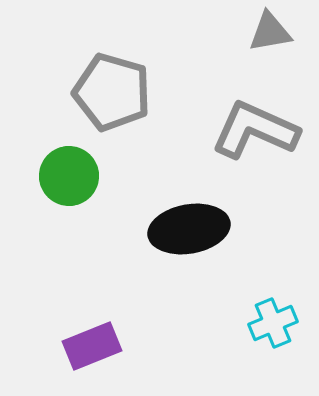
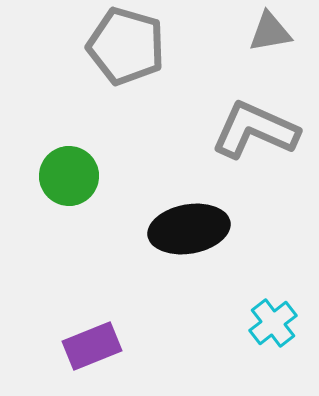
gray pentagon: moved 14 px right, 46 px up
cyan cross: rotated 15 degrees counterclockwise
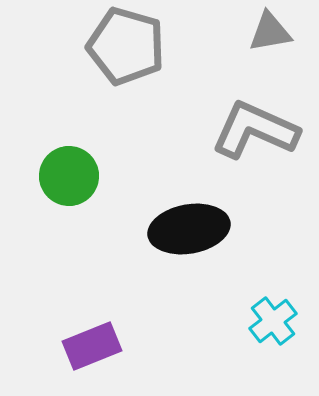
cyan cross: moved 2 px up
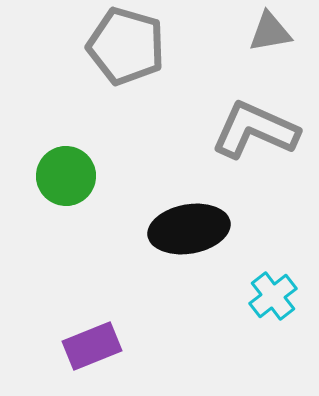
green circle: moved 3 px left
cyan cross: moved 25 px up
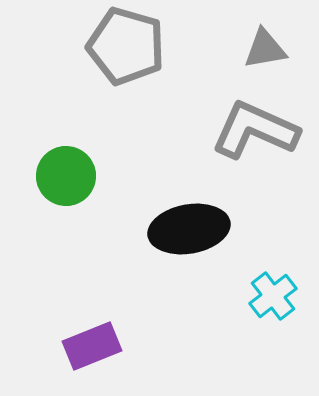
gray triangle: moved 5 px left, 17 px down
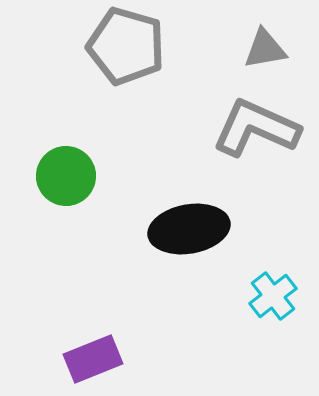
gray L-shape: moved 1 px right, 2 px up
purple rectangle: moved 1 px right, 13 px down
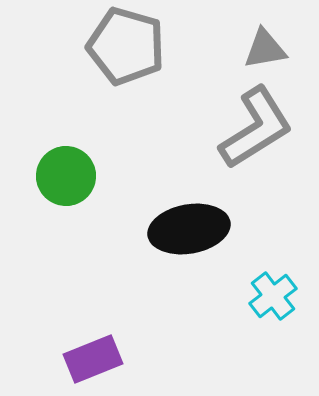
gray L-shape: rotated 124 degrees clockwise
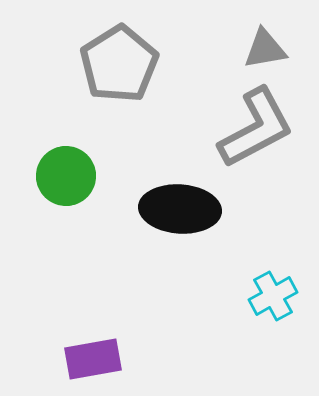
gray pentagon: moved 7 px left, 18 px down; rotated 24 degrees clockwise
gray L-shape: rotated 4 degrees clockwise
black ellipse: moved 9 px left, 20 px up; rotated 14 degrees clockwise
cyan cross: rotated 9 degrees clockwise
purple rectangle: rotated 12 degrees clockwise
